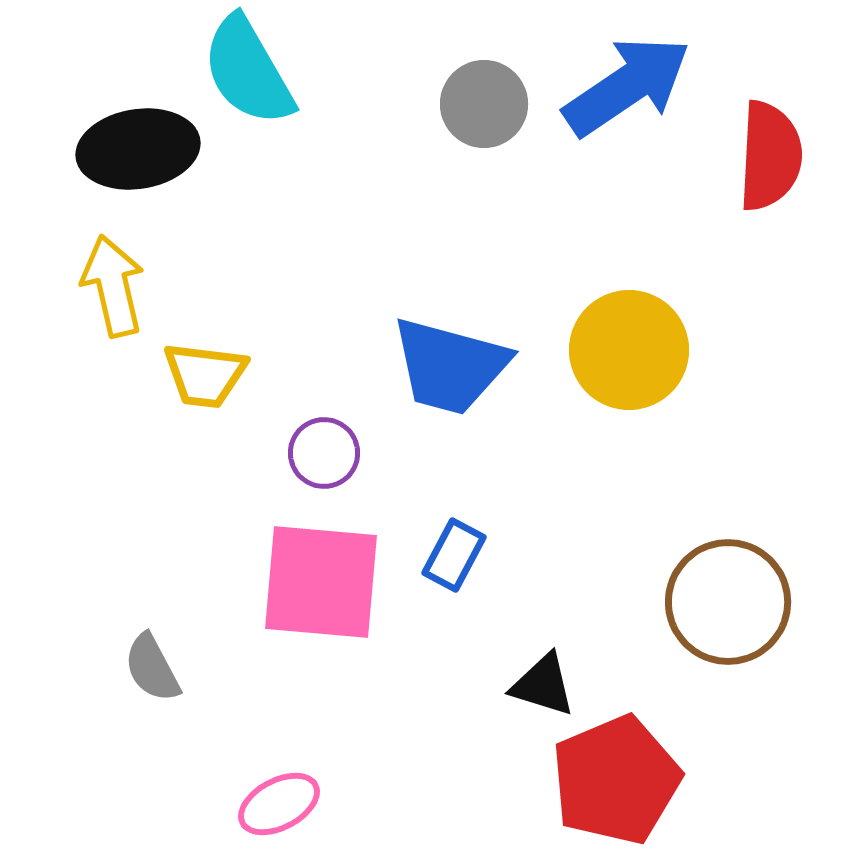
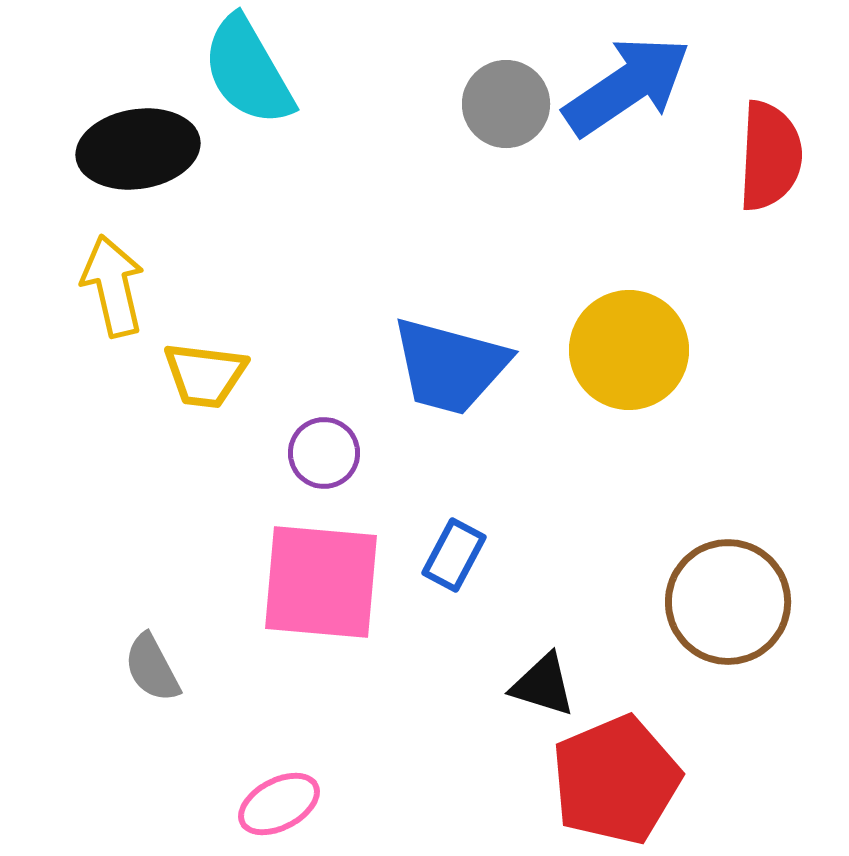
gray circle: moved 22 px right
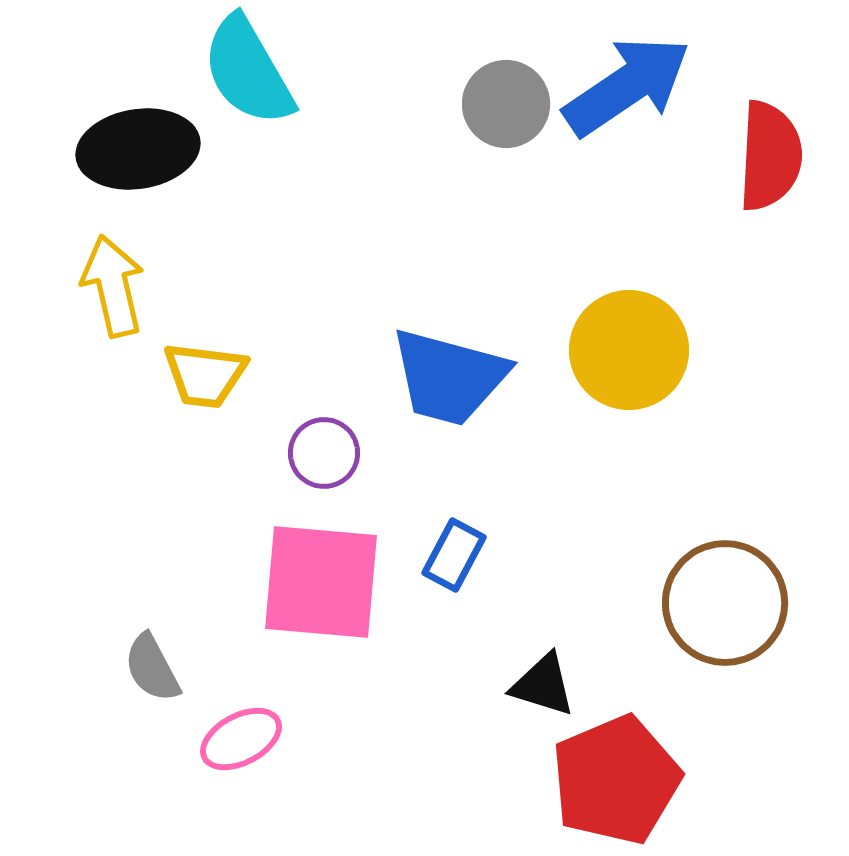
blue trapezoid: moved 1 px left, 11 px down
brown circle: moved 3 px left, 1 px down
pink ellipse: moved 38 px left, 65 px up
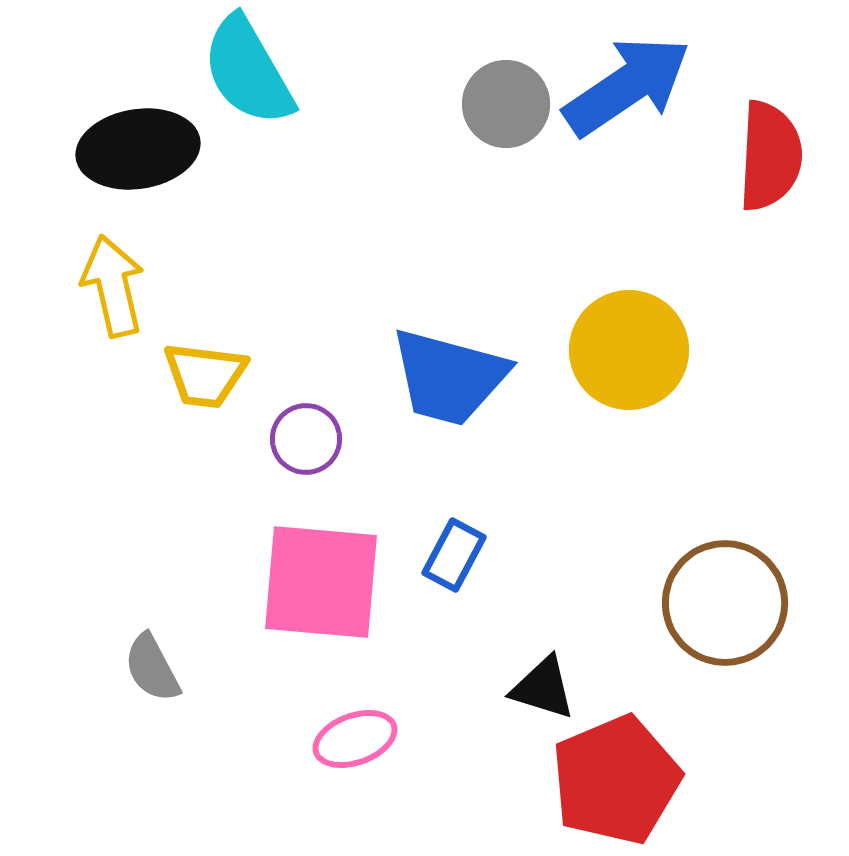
purple circle: moved 18 px left, 14 px up
black triangle: moved 3 px down
pink ellipse: moved 114 px right; rotated 8 degrees clockwise
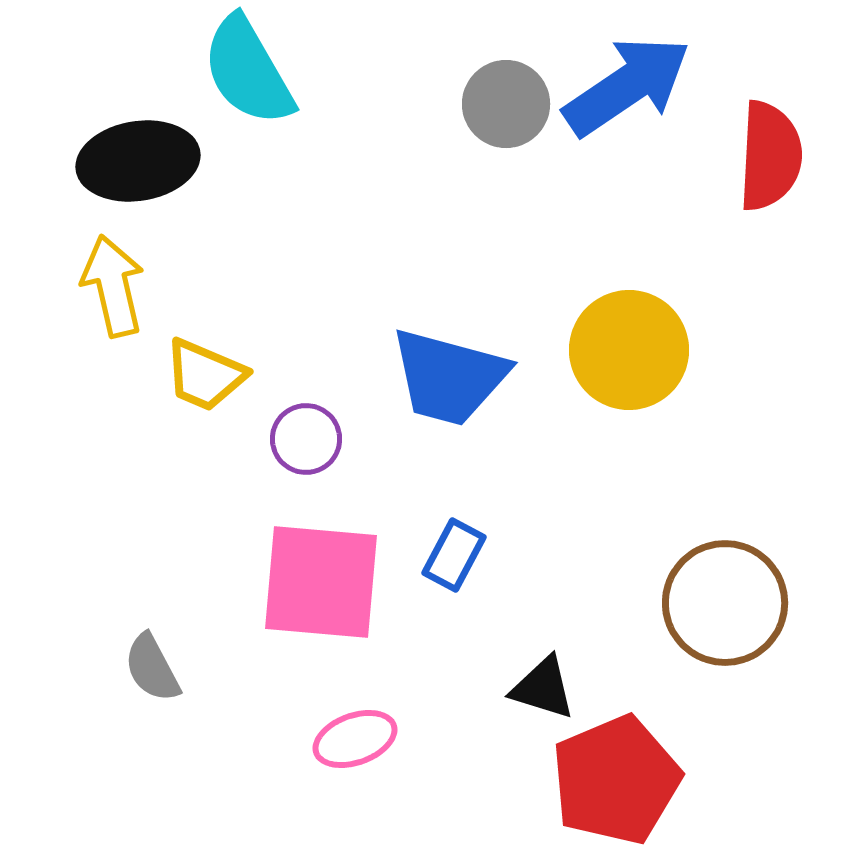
black ellipse: moved 12 px down
yellow trapezoid: rotated 16 degrees clockwise
